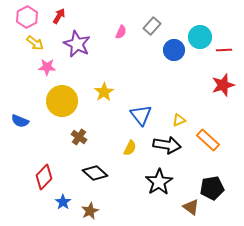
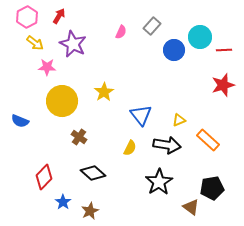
purple star: moved 4 px left
black diamond: moved 2 px left
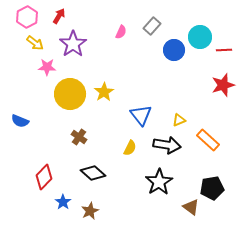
purple star: rotated 12 degrees clockwise
yellow circle: moved 8 px right, 7 px up
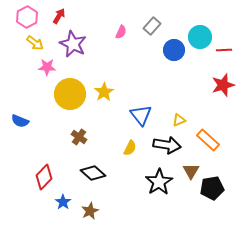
purple star: rotated 12 degrees counterclockwise
brown triangle: moved 36 px up; rotated 24 degrees clockwise
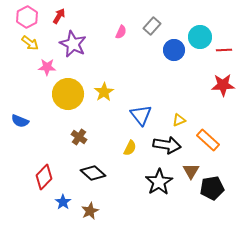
yellow arrow: moved 5 px left
red star: rotated 15 degrees clockwise
yellow circle: moved 2 px left
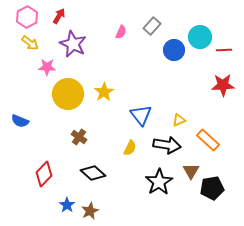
red diamond: moved 3 px up
blue star: moved 4 px right, 3 px down
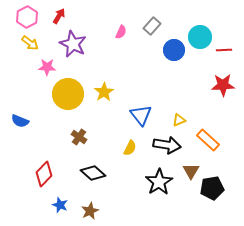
blue star: moved 7 px left; rotated 14 degrees counterclockwise
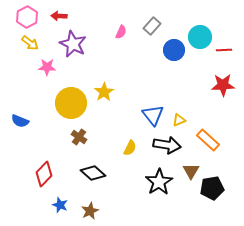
red arrow: rotated 119 degrees counterclockwise
yellow circle: moved 3 px right, 9 px down
blue triangle: moved 12 px right
